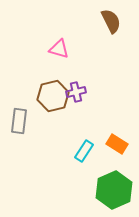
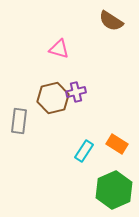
brown semicircle: rotated 150 degrees clockwise
brown hexagon: moved 2 px down
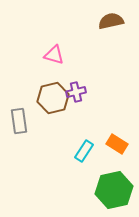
brown semicircle: rotated 135 degrees clockwise
pink triangle: moved 5 px left, 6 px down
gray rectangle: rotated 15 degrees counterclockwise
green hexagon: rotated 12 degrees clockwise
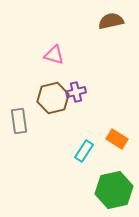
orange rectangle: moved 5 px up
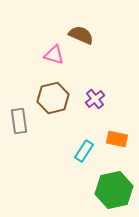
brown semicircle: moved 30 px left, 14 px down; rotated 35 degrees clockwise
purple cross: moved 19 px right, 7 px down; rotated 24 degrees counterclockwise
orange rectangle: rotated 20 degrees counterclockwise
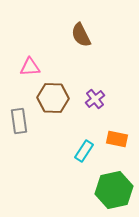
brown semicircle: rotated 140 degrees counterclockwise
pink triangle: moved 24 px left, 12 px down; rotated 20 degrees counterclockwise
brown hexagon: rotated 16 degrees clockwise
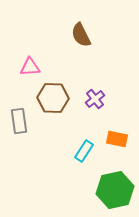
green hexagon: moved 1 px right
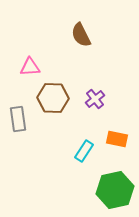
gray rectangle: moved 1 px left, 2 px up
